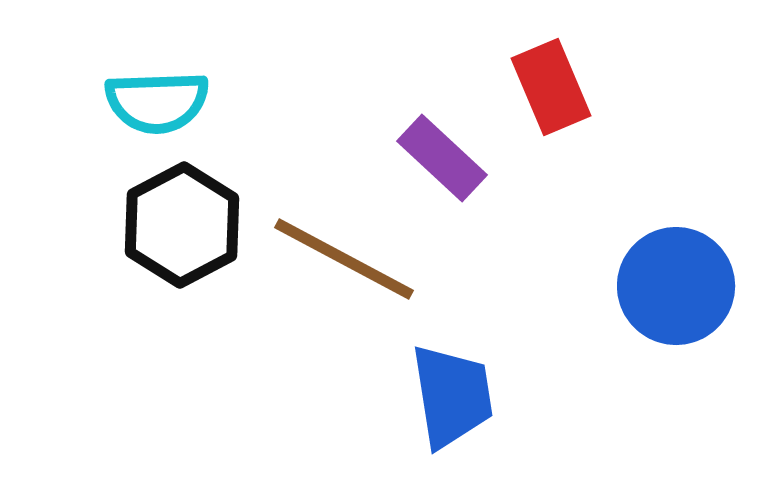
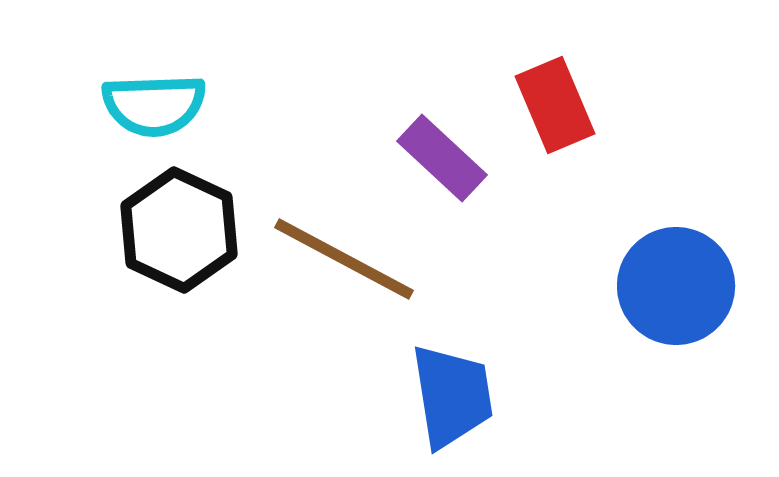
red rectangle: moved 4 px right, 18 px down
cyan semicircle: moved 3 px left, 3 px down
black hexagon: moved 3 px left, 5 px down; rotated 7 degrees counterclockwise
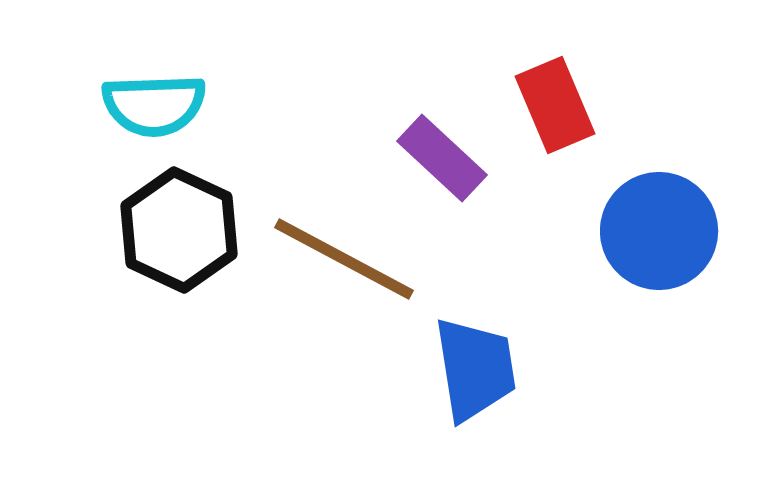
blue circle: moved 17 px left, 55 px up
blue trapezoid: moved 23 px right, 27 px up
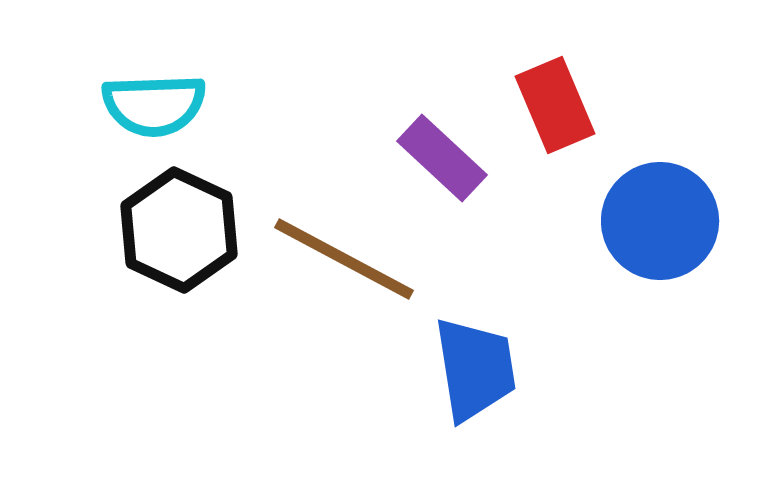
blue circle: moved 1 px right, 10 px up
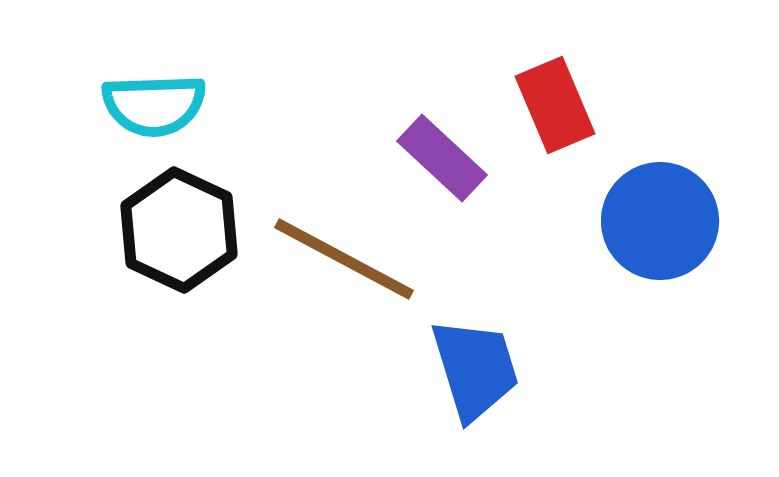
blue trapezoid: rotated 8 degrees counterclockwise
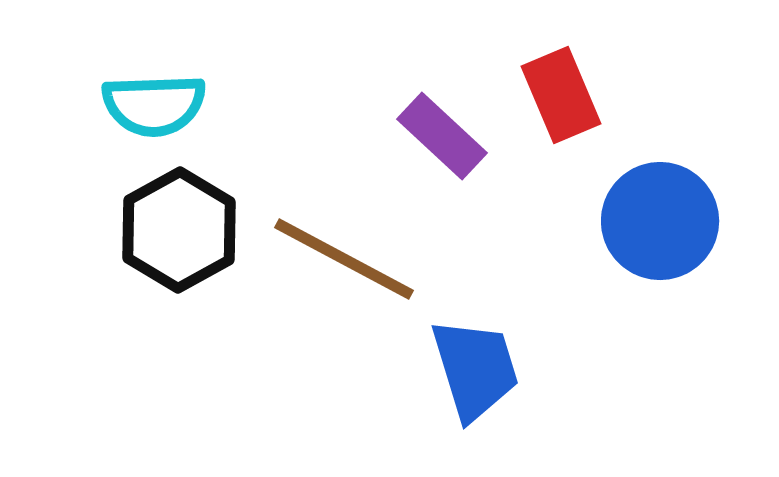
red rectangle: moved 6 px right, 10 px up
purple rectangle: moved 22 px up
black hexagon: rotated 6 degrees clockwise
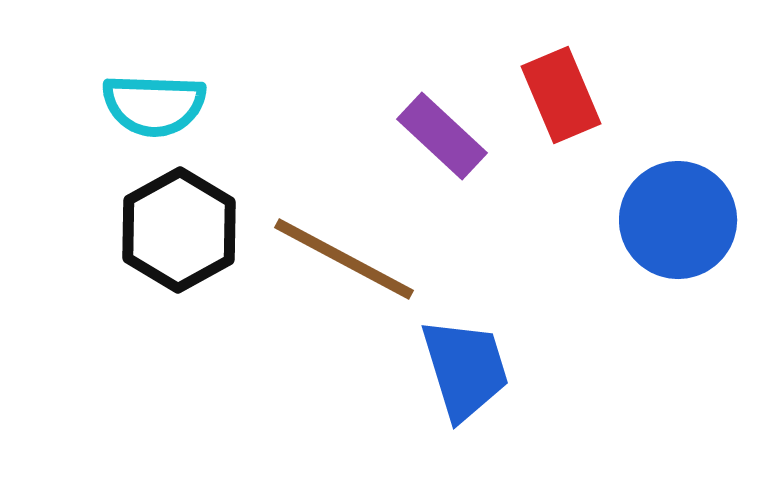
cyan semicircle: rotated 4 degrees clockwise
blue circle: moved 18 px right, 1 px up
blue trapezoid: moved 10 px left
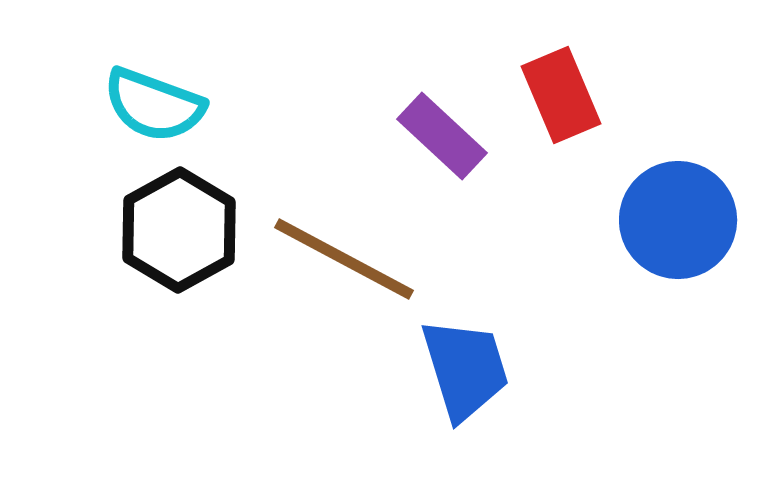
cyan semicircle: rotated 18 degrees clockwise
